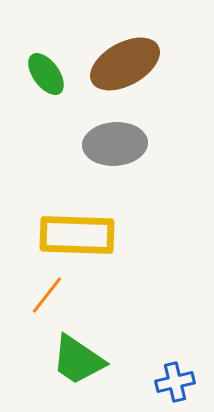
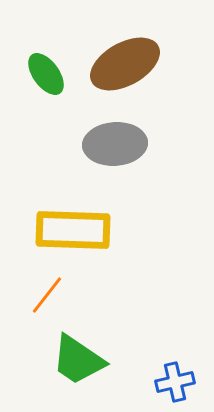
yellow rectangle: moved 4 px left, 5 px up
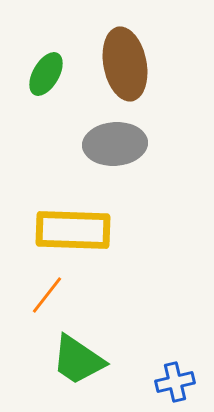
brown ellipse: rotated 72 degrees counterclockwise
green ellipse: rotated 66 degrees clockwise
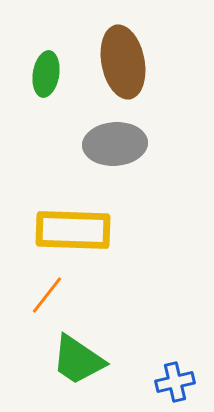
brown ellipse: moved 2 px left, 2 px up
green ellipse: rotated 21 degrees counterclockwise
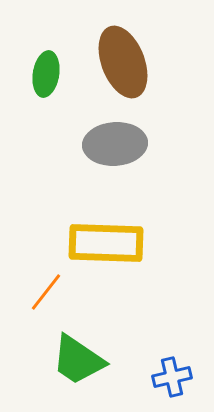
brown ellipse: rotated 10 degrees counterclockwise
yellow rectangle: moved 33 px right, 13 px down
orange line: moved 1 px left, 3 px up
blue cross: moved 3 px left, 5 px up
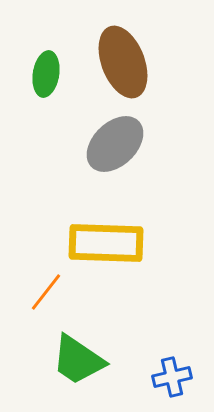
gray ellipse: rotated 40 degrees counterclockwise
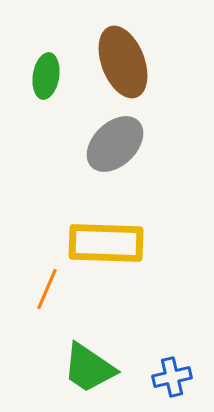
green ellipse: moved 2 px down
orange line: moved 1 px right, 3 px up; rotated 15 degrees counterclockwise
green trapezoid: moved 11 px right, 8 px down
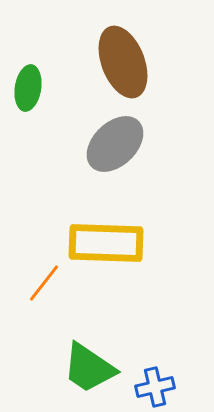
green ellipse: moved 18 px left, 12 px down
orange line: moved 3 px left, 6 px up; rotated 15 degrees clockwise
blue cross: moved 17 px left, 10 px down
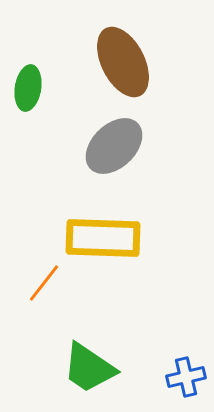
brown ellipse: rotated 6 degrees counterclockwise
gray ellipse: moved 1 px left, 2 px down
yellow rectangle: moved 3 px left, 5 px up
blue cross: moved 31 px right, 10 px up
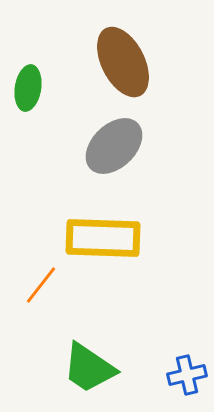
orange line: moved 3 px left, 2 px down
blue cross: moved 1 px right, 2 px up
